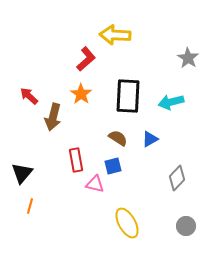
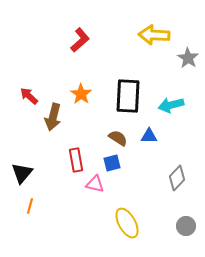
yellow arrow: moved 39 px right
red L-shape: moved 6 px left, 19 px up
cyan arrow: moved 3 px down
blue triangle: moved 1 px left, 3 px up; rotated 30 degrees clockwise
blue square: moved 1 px left, 3 px up
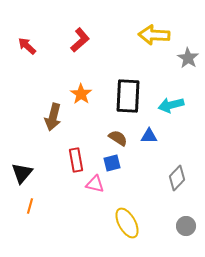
red arrow: moved 2 px left, 50 px up
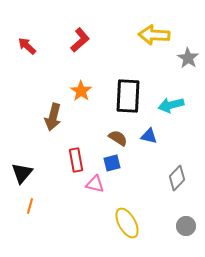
orange star: moved 3 px up
blue triangle: rotated 12 degrees clockwise
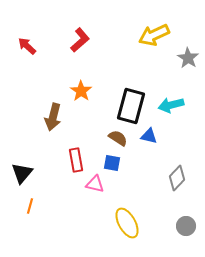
yellow arrow: rotated 28 degrees counterclockwise
black rectangle: moved 3 px right, 10 px down; rotated 12 degrees clockwise
blue square: rotated 24 degrees clockwise
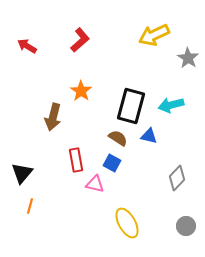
red arrow: rotated 12 degrees counterclockwise
blue square: rotated 18 degrees clockwise
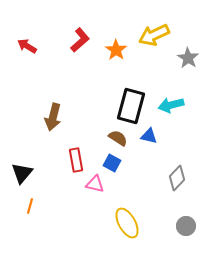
orange star: moved 35 px right, 41 px up
